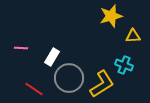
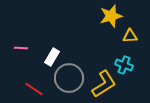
yellow triangle: moved 3 px left
yellow L-shape: moved 2 px right
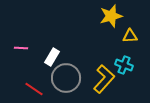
gray circle: moved 3 px left
yellow L-shape: moved 5 px up; rotated 16 degrees counterclockwise
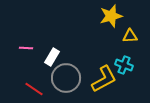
pink line: moved 5 px right
yellow L-shape: rotated 20 degrees clockwise
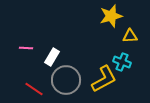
cyan cross: moved 2 px left, 3 px up
gray circle: moved 2 px down
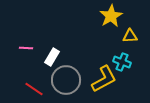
yellow star: rotated 15 degrees counterclockwise
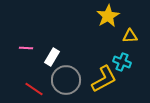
yellow star: moved 3 px left
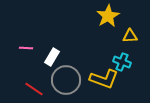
yellow L-shape: rotated 48 degrees clockwise
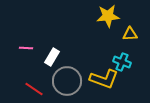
yellow star: rotated 25 degrees clockwise
yellow triangle: moved 2 px up
gray circle: moved 1 px right, 1 px down
